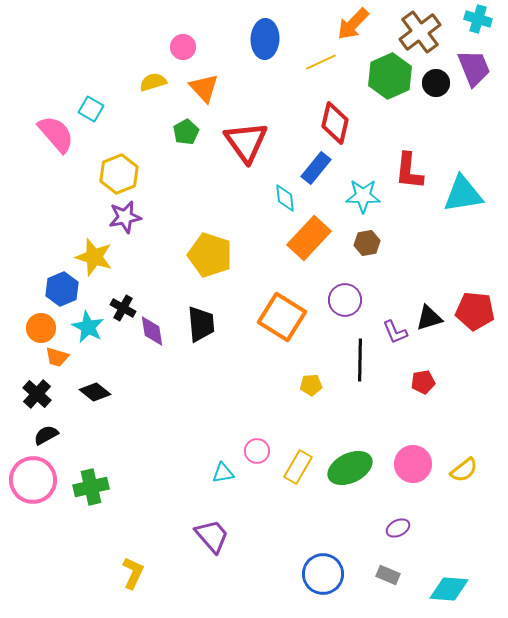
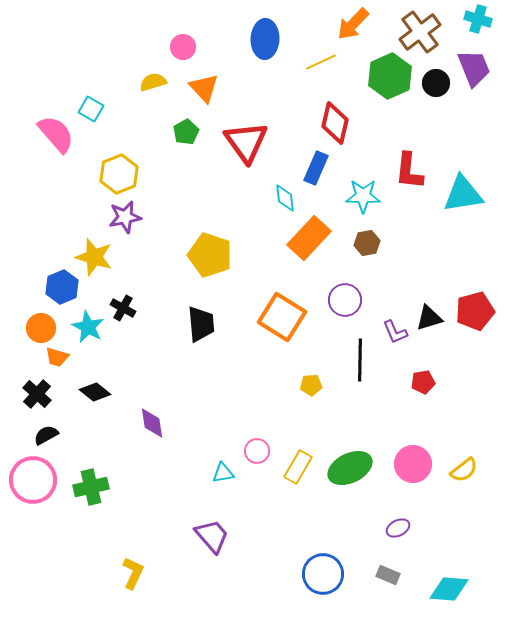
blue rectangle at (316, 168): rotated 16 degrees counterclockwise
blue hexagon at (62, 289): moved 2 px up
red pentagon at (475, 311): rotated 21 degrees counterclockwise
purple diamond at (152, 331): moved 92 px down
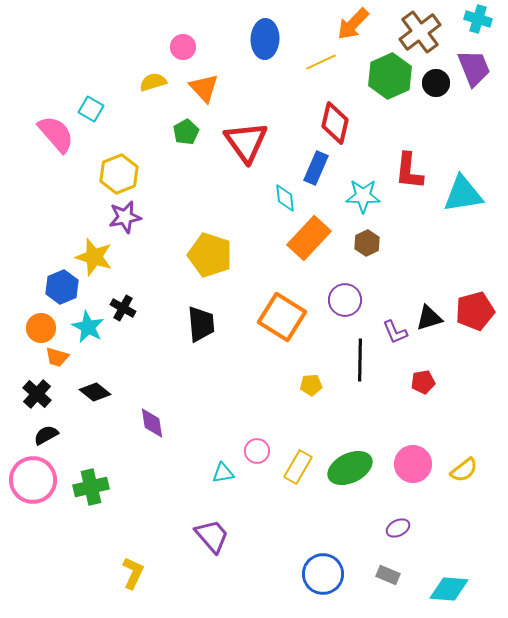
brown hexagon at (367, 243): rotated 15 degrees counterclockwise
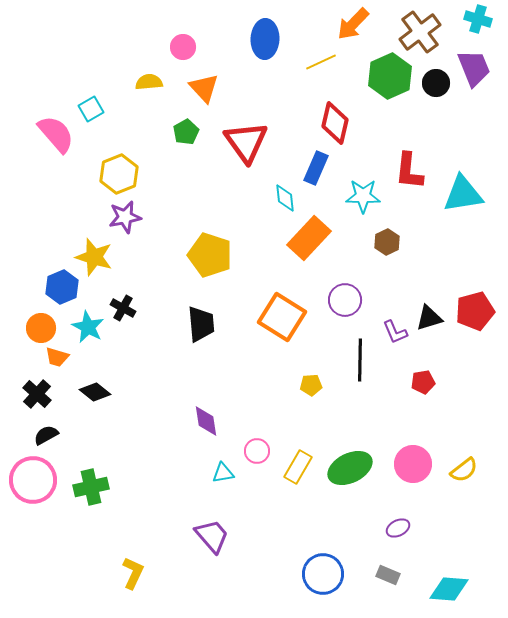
yellow semicircle at (153, 82): moved 4 px left; rotated 12 degrees clockwise
cyan square at (91, 109): rotated 30 degrees clockwise
brown hexagon at (367, 243): moved 20 px right, 1 px up
purple diamond at (152, 423): moved 54 px right, 2 px up
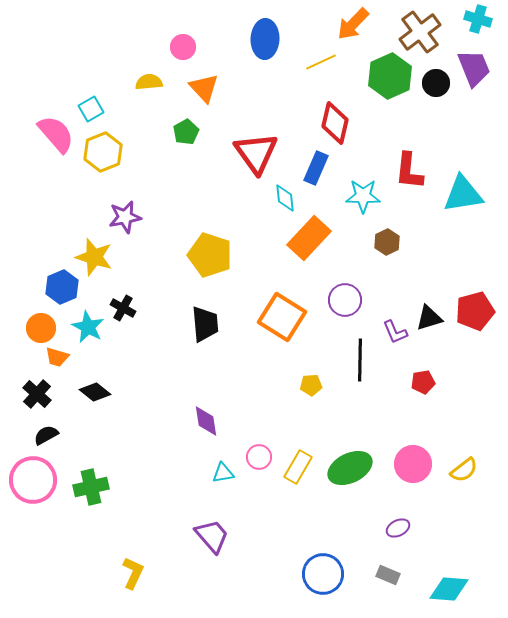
red triangle at (246, 142): moved 10 px right, 11 px down
yellow hexagon at (119, 174): moved 16 px left, 22 px up
black trapezoid at (201, 324): moved 4 px right
pink circle at (257, 451): moved 2 px right, 6 px down
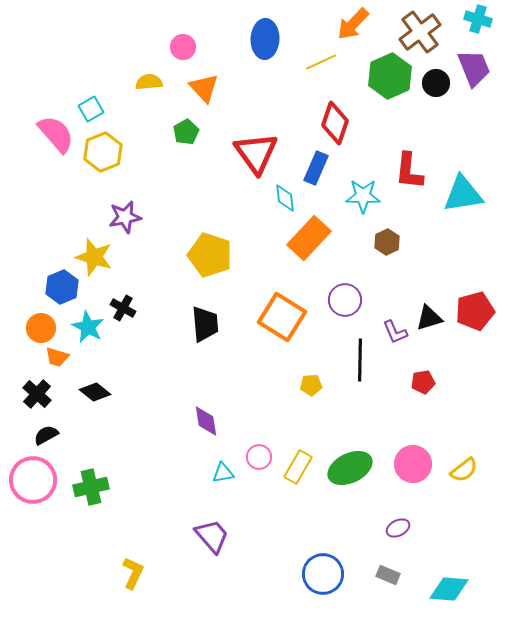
red diamond at (335, 123): rotated 6 degrees clockwise
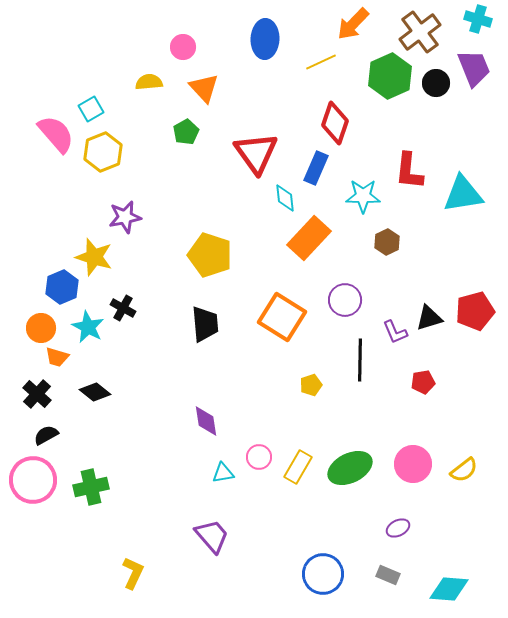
yellow pentagon at (311, 385): rotated 15 degrees counterclockwise
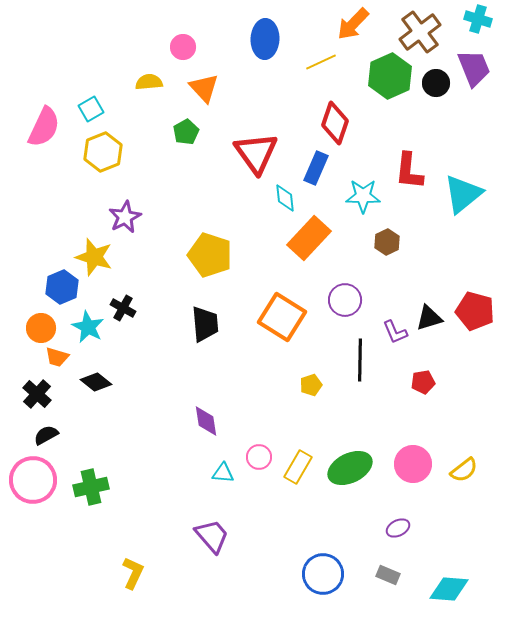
pink semicircle at (56, 134): moved 12 px left, 7 px up; rotated 66 degrees clockwise
cyan triangle at (463, 194): rotated 30 degrees counterclockwise
purple star at (125, 217): rotated 16 degrees counterclockwise
red pentagon at (475, 311): rotated 30 degrees clockwise
black diamond at (95, 392): moved 1 px right, 10 px up
cyan triangle at (223, 473): rotated 15 degrees clockwise
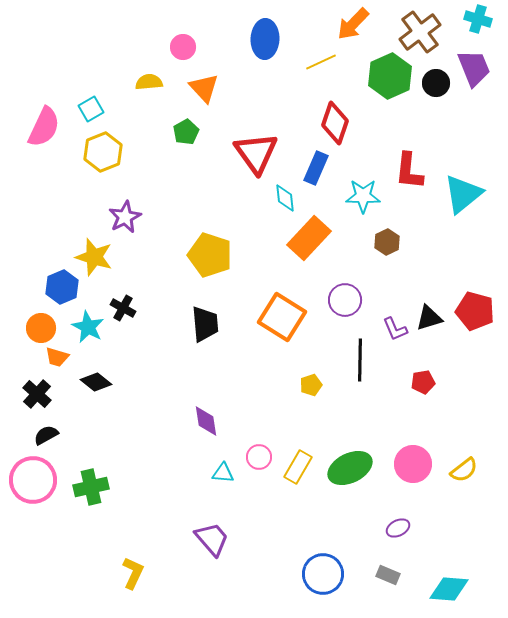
purple L-shape at (395, 332): moved 3 px up
purple trapezoid at (212, 536): moved 3 px down
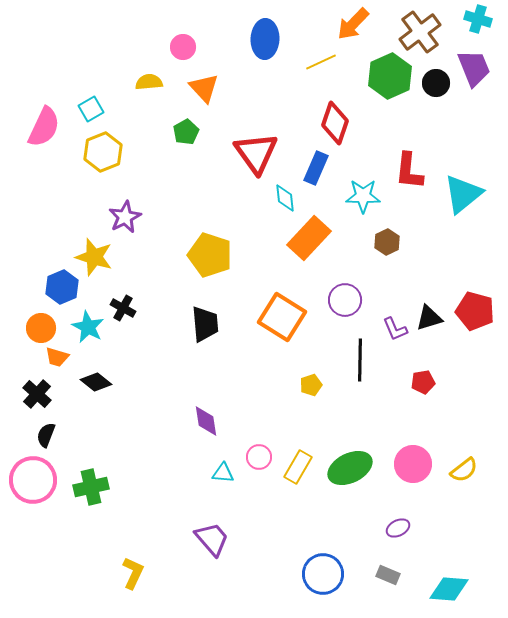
black semicircle at (46, 435): rotated 40 degrees counterclockwise
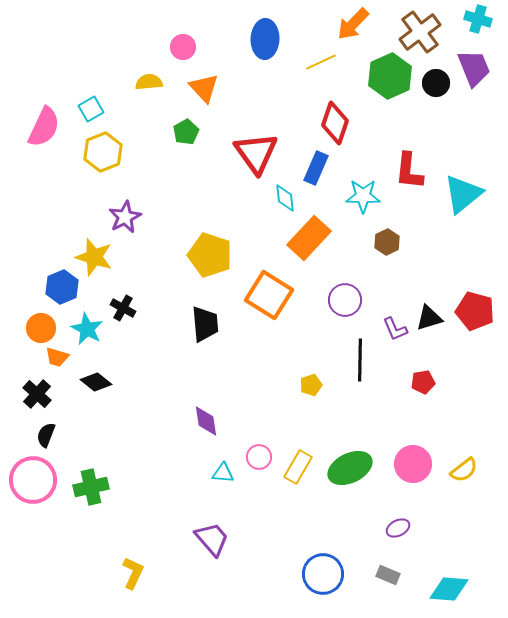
orange square at (282, 317): moved 13 px left, 22 px up
cyan star at (88, 327): moved 1 px left, 2 px down
